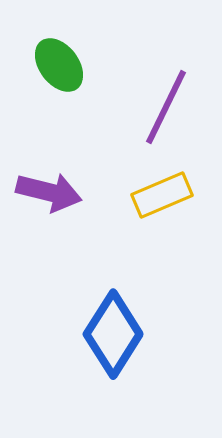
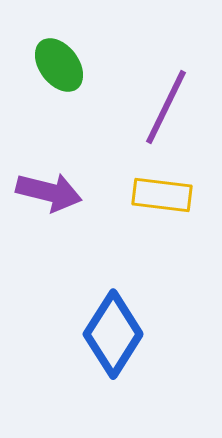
yellow rectangle: rotated 30 degrees clockwise
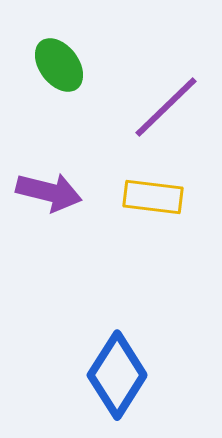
purple line: rotated 20 degrees clockwise
yellow rectangle: moved 9 px left, 2 px down
blue diamond: moved 4 px right, 41 px down
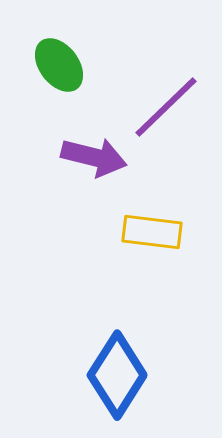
purple arrow: moved 45 px right, 35 px up
yellow rectangle: moved 1 px left, 35 px down
